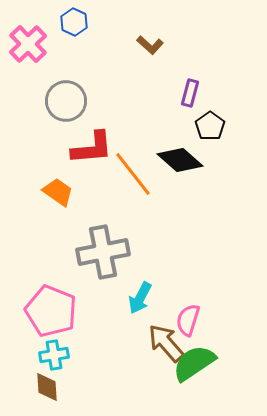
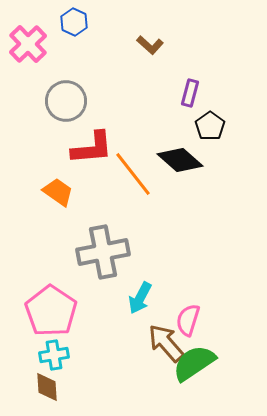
pink pentagon: rotated 12 degrees clockwise
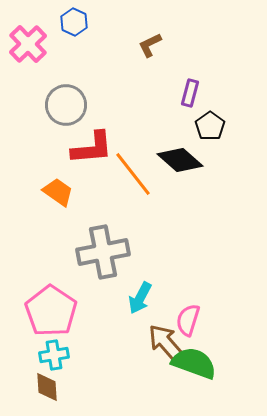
brown L-shape: rotated 112 degrees clockwise
gray circle: moved 4 px down
green semicircle: rotated 54 degrees clockwise
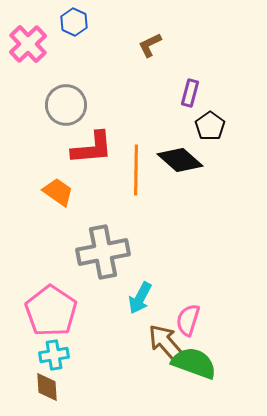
orange line: moved 3 px right, 4 px up; rotated 39 degrees clockwise
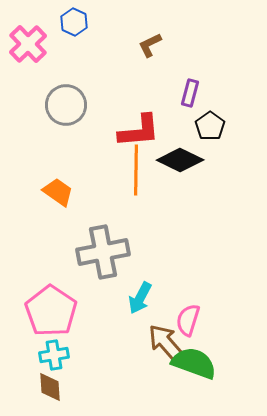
red L-shape: moved 47 px right, 17 px up
black diamond: rotated 15 degrees counterclockwise
brown diamond: moved 3 px right
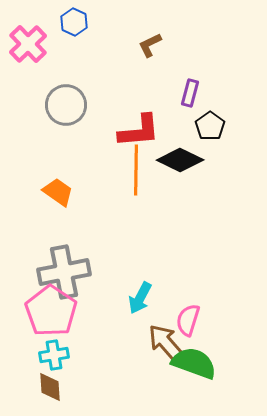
gray cross: moved 39 px left, 20 px down
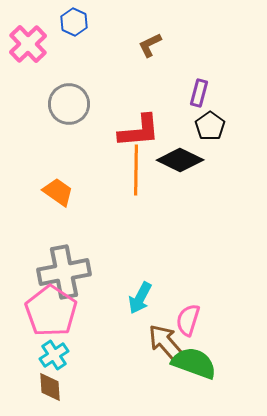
purple rectangle: moved 9 px right
gray circle: moved 3 px right, 1 px up
cyan cross: rotated 24 degrees counterclockwise
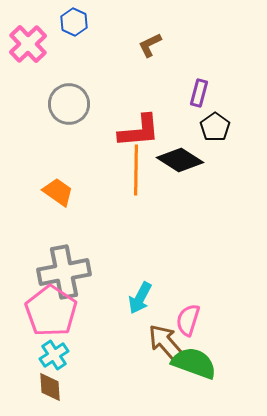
black pentagon: moved 5 px right, 1 px down
black diamond: rotated 6 degrees clockwise
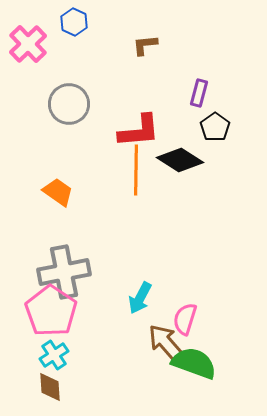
brown L-shape: moved 5 px left; rotated 20 degrees clockwise
pink semicircle: moved 3 px left, 1 px up
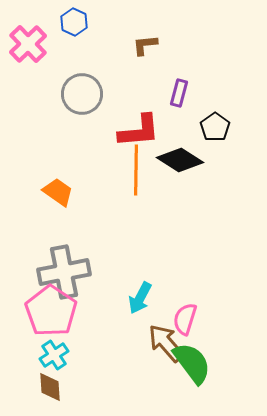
purple rectangle: moved 20 px left
gray circle: moved 13 px right, 10 px up
green semicircle: moved 2 px left; rotated 33 degrees clockwise
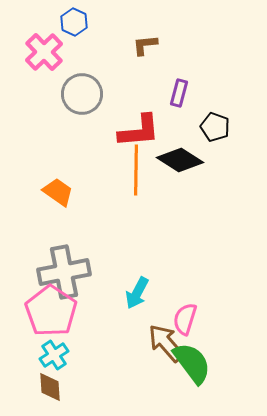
pink cross: moved 16 px right, 8 px down
black pentagon: rotated 16 degrees counterclockwise
cyan arrow: moved 3 px left, 5 px up
